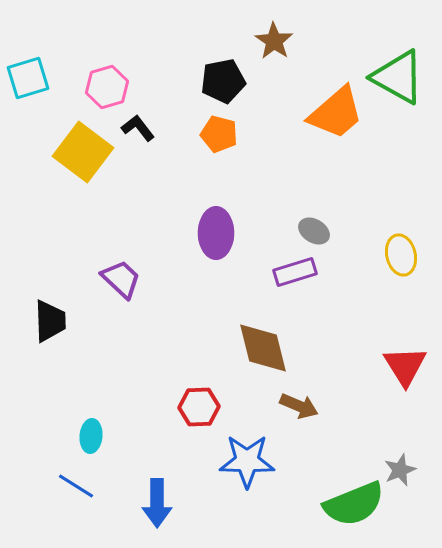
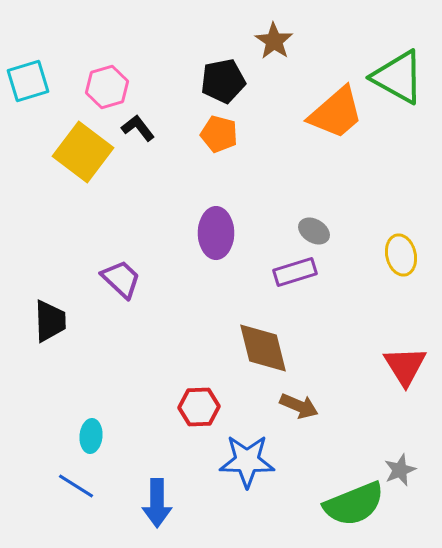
cyan square: moved 3 px down
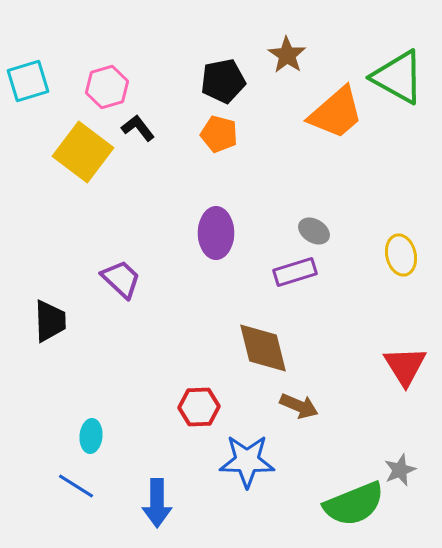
brown star: moved 13 px right, 14 px down
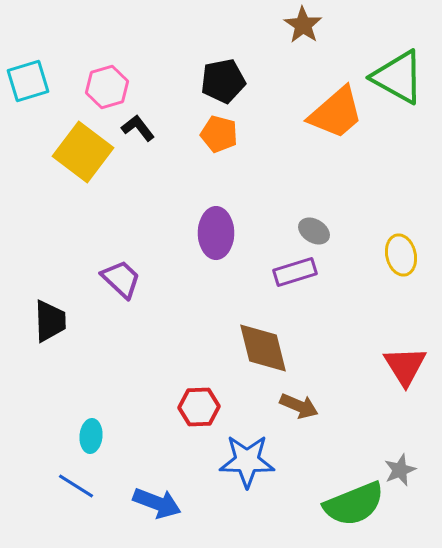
brown star: moved 16 px right, 30 px up
blue arrow: rotated 69 degrees counterclockwise
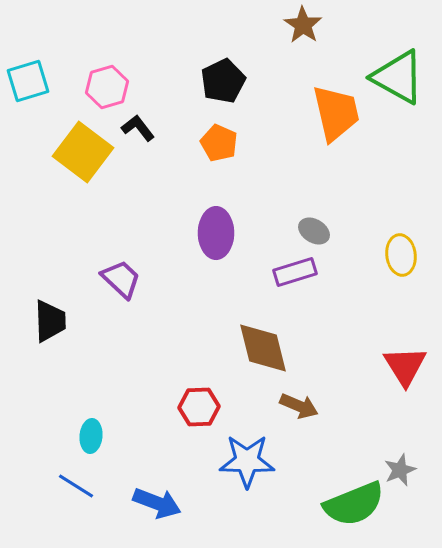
black pentagon: rotated 15 degrees counterclockwise
orange trapezoid: rotated 62 degrees counterclockwise
orange pentagon: moved 9 px down; rotated 9 degrees clockwise
yellow ellipse: rotated 6 degrees clockwise
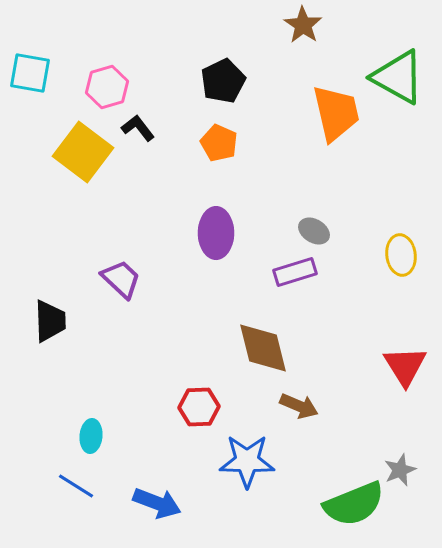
cyan square: moved 2 px right, 8 px up; rotated 27 degrees clockwise
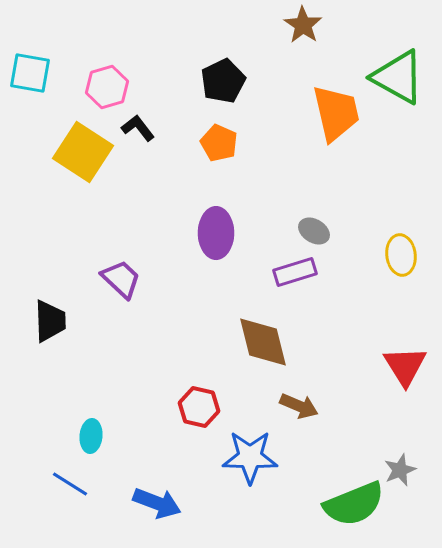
yellow square: rotated 4 degrees counterclockwise
brown diamond: moved 6 px up
red hexagon: rotated 15 degrees clockwise
blue star: moved 3 px right, 4 px up
blue line: moved 6 px left, 2 px up
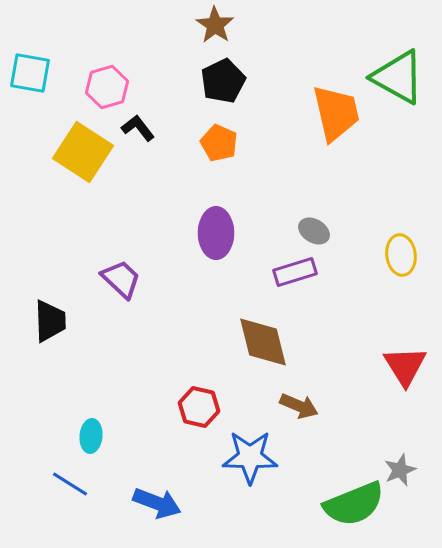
brown star: moved 88 px left
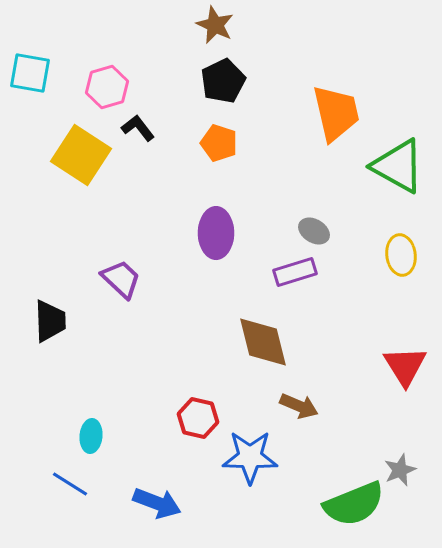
brown star: rotated 9 degrees counterclockwise
green triangle: moved 89 px down
orange pentagon: rotated 6 degrees counterclockwise
yellow square: moved 2 px left, 3 px down
red hexagon: moved 1 px left, 11 px down
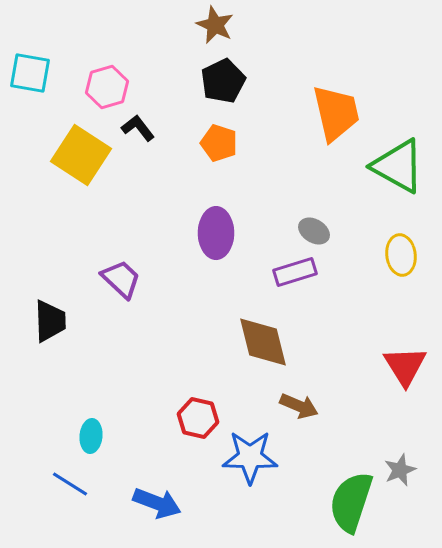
green semicircle: moved 3 px left, 2 px up; rotated 130 degrees clockwise
